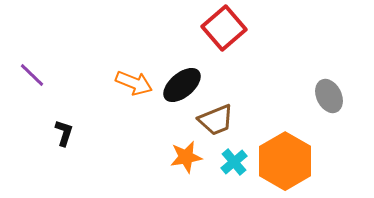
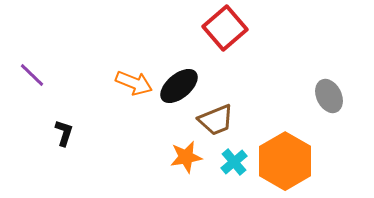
red square: moved 1 px right
black ellipse: moved 3 px left, 1 px down
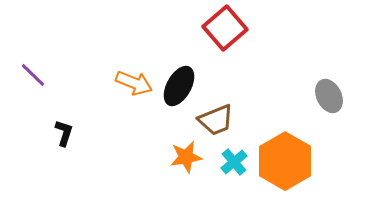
purple line: moved 1 px right
black ellipse: rotated 21 degrees counterclockwise
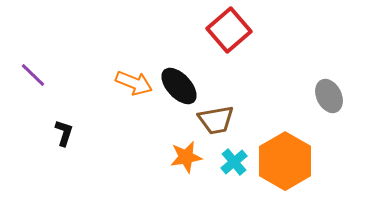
red square: moved 4 px right, 2 px down
black ellipse: rotated 72 degrees counterclockwise
brown trapezoid: rotated 12 degrees clockwise
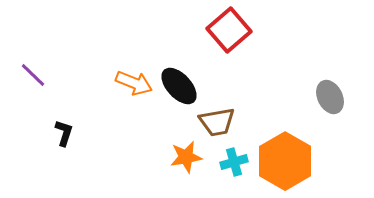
gray ellipse: moved 1 px right, 1 px down
brown trapezoid: moved 1 px right, 2 px down
cyan cross: rotated 24 degrees clockwise
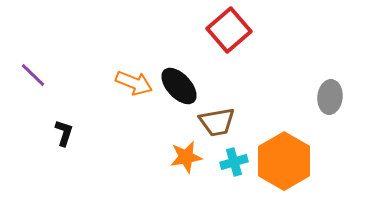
gray ellipse: rotated 32 degrees clockwise
orange hexagon: moved 1 px left
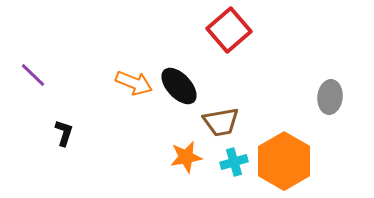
brown trapezoid: moved 4 px right
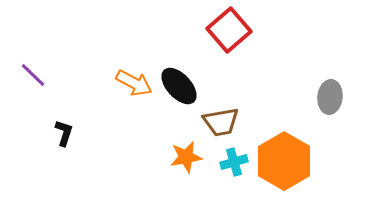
orange arrow: rotated 6 degrees clockwise
